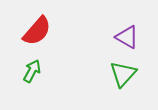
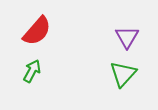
purple triangle: rotated 30 degrees clockwise
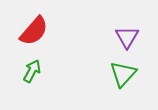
red semicircle: moved 3 px left
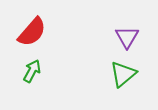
red semicircle: moved 2 px left, 1 px down
green triangle: rotated 8 degrees clockwise
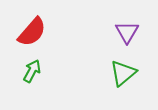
purple triangle: moved 5 px up
green triangle: moved 1 px up
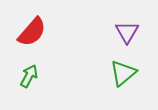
green arrow: moved 3 px left, 5 px down
